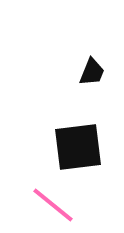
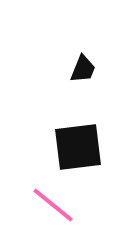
black trapezoid: moved 9 px left, 3 px up
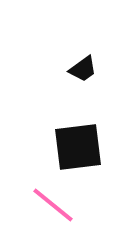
black trapezoid: rotated 32 degrees clockwise
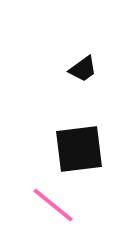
black square: moved 1 px right, 2 px down
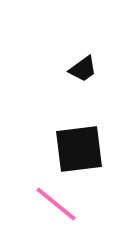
pink line: moved 3 px right, 1 px up
